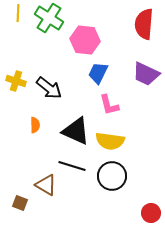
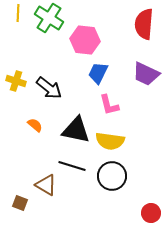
orange semicircle: rotated 49 degrees counterclockwise
black triangle: moved 1 px up; rotated 12 degrees counterclockwise
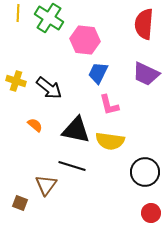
black circle: moved 33 px right, 4 px up
brown triangle: rotated 35 degrees clockwise
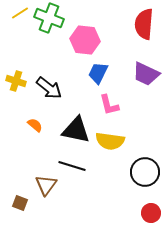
yellow line: moved 2 px right; rotated 54 degrees clockwise
green cross: rotated 12 degrees counterclockwise
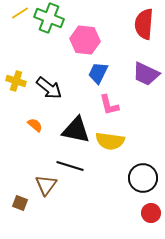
black line: moved 2 px left
black circle: moved 2 px left, 6 px down
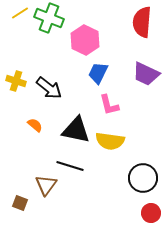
red semicircle: moved 2 px left, 2 px up
pink hexagon: rotated 20 degrees clockwise
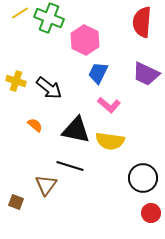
pink L-shape: rotated 35 degrees counterclockwise
brown square: moved 4 px left, 1 px up
